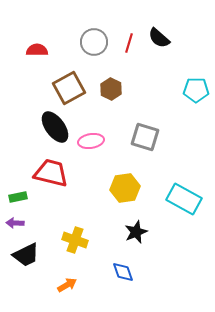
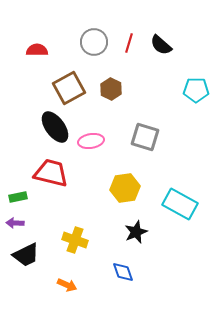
black semicircle: moved 2 px right, 7 px down
cyan rectangle: moved 4 px left, 5 px down
orange arrow: rotated 54 degrees clockwise
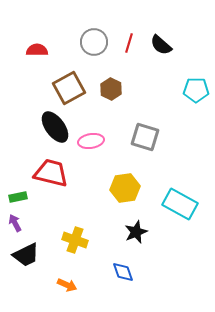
purple arrow: rotated 60 degrees clockwise
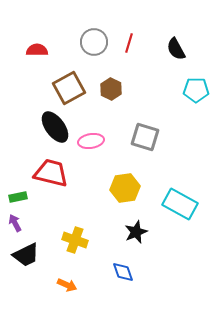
black semicircle: moved 15 px right, 4 px down; rotated 20 degrees clockwise
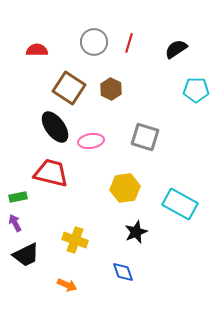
black semicircle: rotated 85 degrees clockwise
brown square: rotated 28 degrees counterclockwise
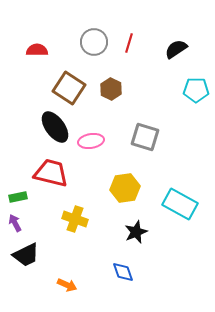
yellow cross: moved 21 px up
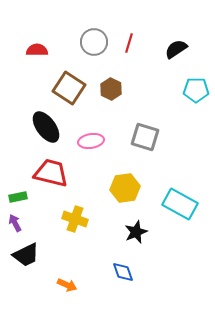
black ellipse: moved 9 px left
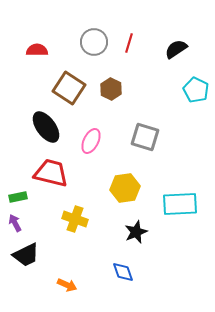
cyan pentagon: rotated 25 degrees clockwise
pink ellipse: rotated 55 degrees counterclockwise
cyan rectangle: rotated 32 degrees counterclockwise
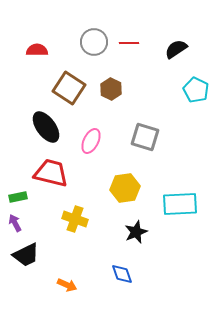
red line: rotated 72 degrees clockwise
blue diamond: moved 1 px left, 2 px down
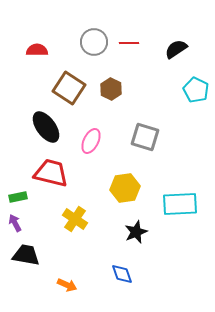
yellow cross: rotated 15 degrees clockwise
black trapezoid: rotated 144 degrees counterclockwise
